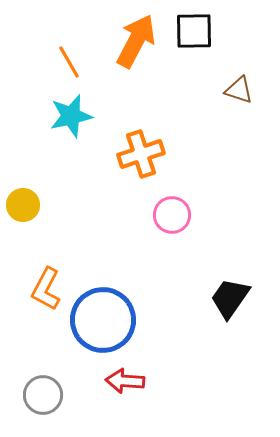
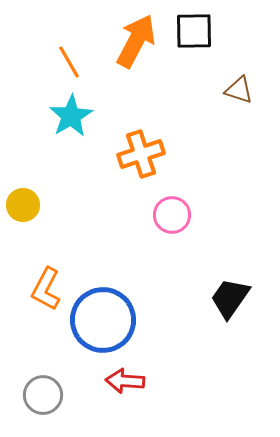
cyan star: rotated 18 degrees counterclockwise
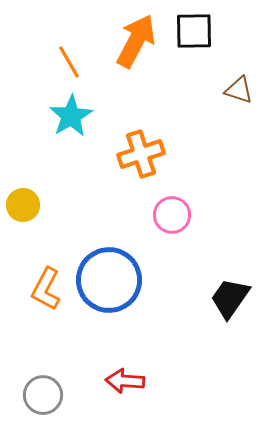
blue circle: moved 6 px right, 40 px up
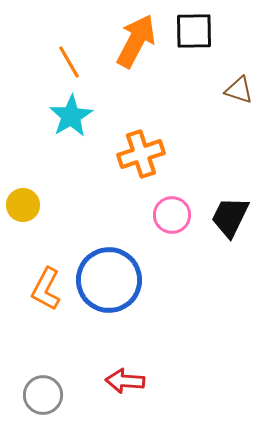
black trapezoid: moved 81 px up; rotated 9 degrees counterclockwise
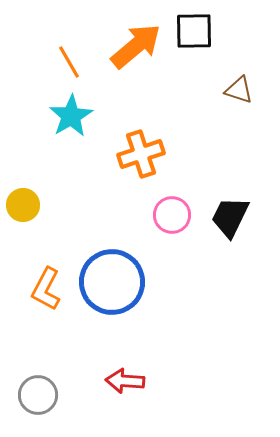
orange arrow: moved 5 px down; rotated 22 degrees clockwise
blue circle: moved 3 px right, 2 px down
gray circle: moved 5 px left
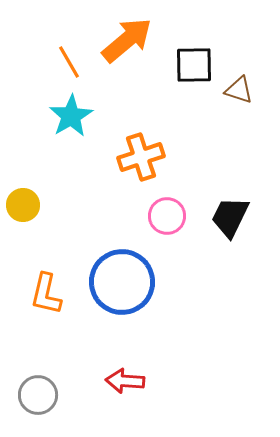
black square: moved 34 px down
orange arrow: moved 9 px left, 6 px up
orange cross: moved 3 px down
pink circle: moved 5 px left, 1 px down
blue circle: moved 10 px right
orange L-shape: moved 5 px down; rotated 15 degrees counterclockwise
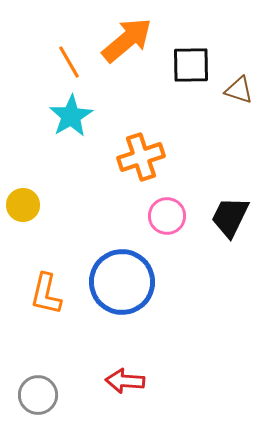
black square: moved 3 px left
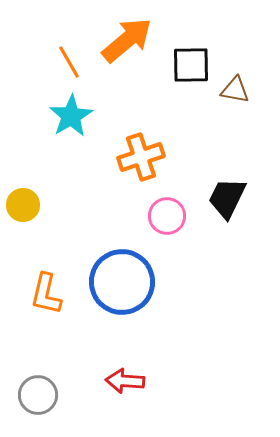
brown triangle: moved 4 px left; rotated 8 degrees counterclockwise
black trapezoid: moved 3 px left, 19 px up
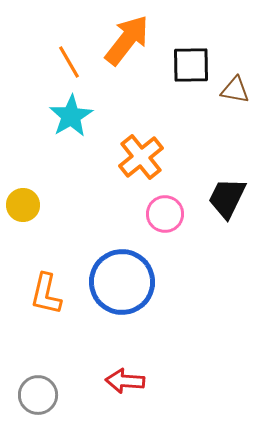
orange arrow: rotated 12 degrees counterclockwise
orange cross: rotated 21 degrees counterclockwise
pink circle: moved 2 px left, 2 px up
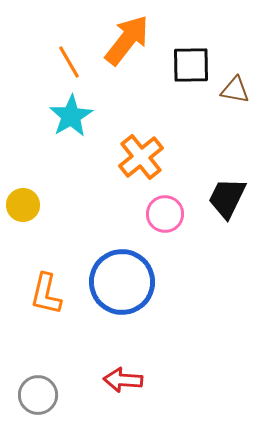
red arrow: moved 2 px left, 1 px up
